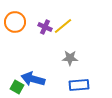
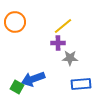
purple cross: moved 13 px right, 16 px down; rotated 24 degrees counterclockwise
blue arrow: rotated 35 degrees counterclockwise
blue rectangle: moved 2 px right, 1 px up
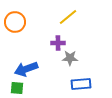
yellow line: moved 5 px right, 9 px up
blue arrow: moved 7 px left, 10 px up
green square: moved 1 px down; rotated 24 degrees counterclockwise
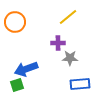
blue rectangle: moved 1 px left
green square: moved 3 px up; rotated 24 degrees counterclockwise
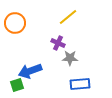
orange circle: moved 1 px down
purple cross: rotated 24 degrees clockwise
blue arrow: moved 4 px right, 2 px down
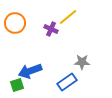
purple cross: moved 7 px left, 14 px up
gray star: moved 12 px right, 4 px down
blue rectangle: moved 13 px left, 2 px up; rotated 30 degrees counterclockwise
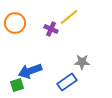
yellow line: moved 1 px right
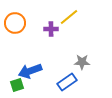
purple cross: rotated 24 degrees counterclockwise
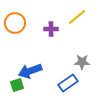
yellow line: moved 8 px right
blue rectangle: moved 1 px right, 1 px down
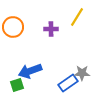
yellow line: rotated 18 degrees counterclockwise
orange circle: moved 2 px left, 4 px down
gray star: moved 11 px down
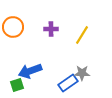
yellow line: moved 5 px right, 18 px down
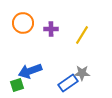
orange circle: moved 10 px right, 4 px up
